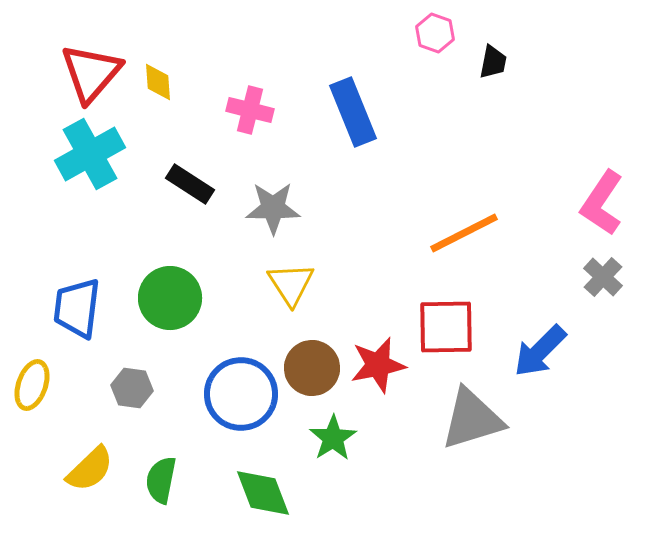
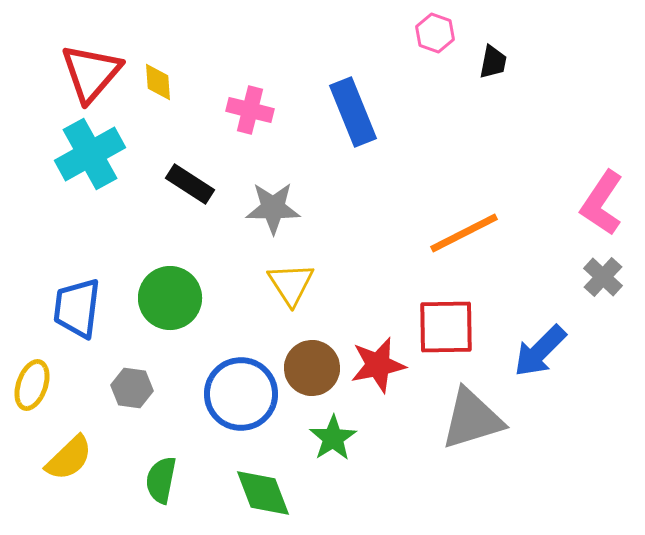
yellow semicircle: moved 21 px left, 11 px up
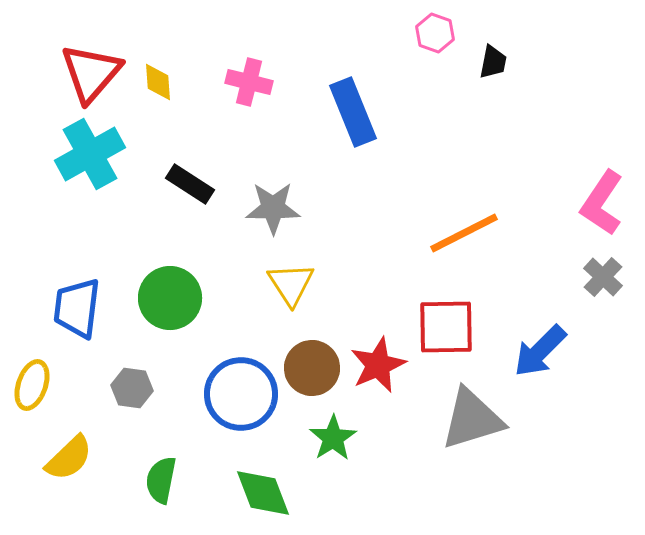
pink cross: moved 1 px left, 28 px up
red star: rotated 12 degrees counterclockwise
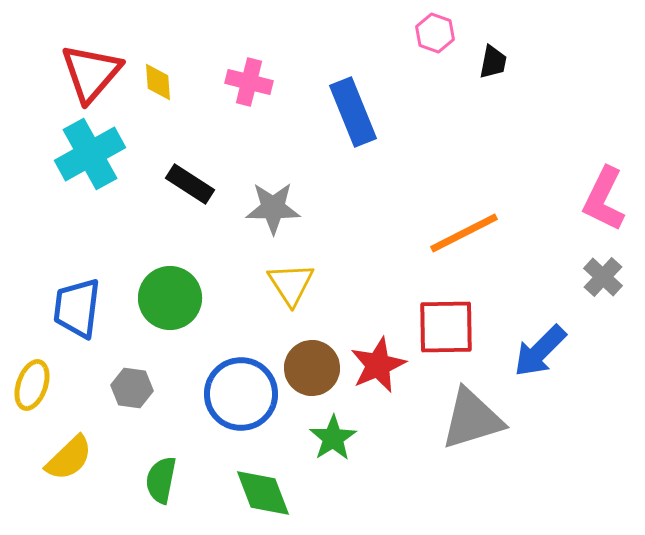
pink L-shape: moved 2 px right, 4 px up; rotated 8 degrees counterclockwise
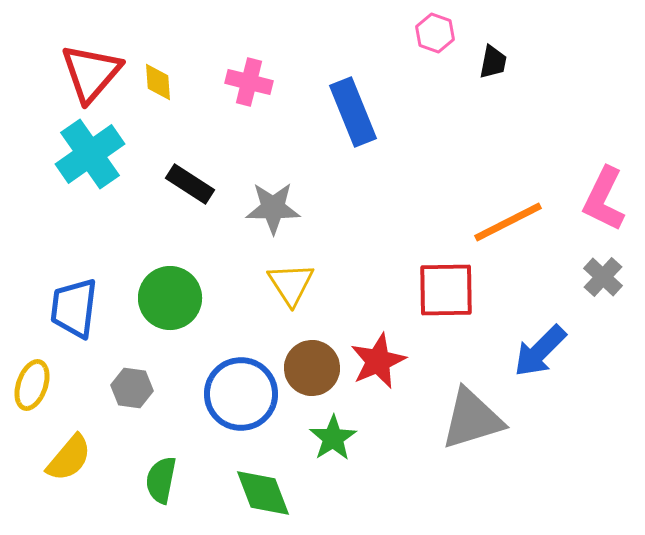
cyan cross: rotated 6 degrees counterclockwise
orange line: moved 44 px right, 11 px up
blue trapezoid: moved 3 px left
red square: moved 37 px up
red star: moved 4 px up
yellow semicircle: rotated 6 degrees counterclockwise
